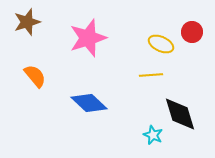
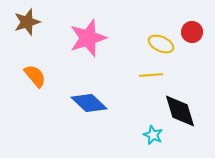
black diamond: moved 3 px up
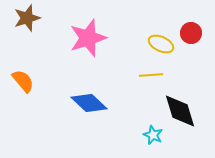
brown star: moved 4 px up
red circle: moved 1 px left, 1 px down
orange semicircle: moved 12 px left, 5 px down
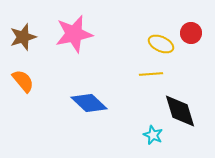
brown star: moved 4 px left, 19 px down
pink star: moved 14 px left, 4 px up; rotated 6 degrees clockwise
yellow line: moved 1 px up
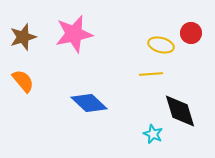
yellow ellipse: moved 1 px down; rotated 10 degrees counterclockwise
cyan star: moved 1 px up
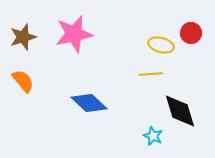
cyan star: moved 2 px down
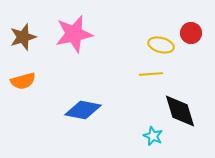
orange semicircle: rotated 115 degrees clockwise
blue diamond: moved 6 px left, 7 px down; rotated 33 degrees counterclockwise
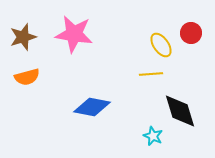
pink star: rotated 21 degrees clockwise
yellow ellipse: rotated 40 degrees clockwise
orange semicircle: moved 4 px right, 4 px up
blue diamond: moved 9 px right, 3 px up
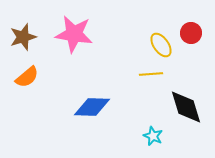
orange semicircle: rotated 25 degrees counterclockwise
blue diamond: rotated 9 degrees counterclockwise
black diamond: moved 6 px right, 4 px up
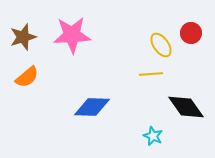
pink star: moved 2 px left, 1 px down; rotated 12 degrees counterclockwise
black diamond: rotated 18 degrees counterclockwise
